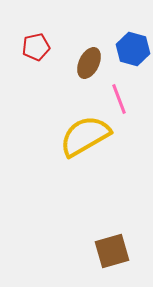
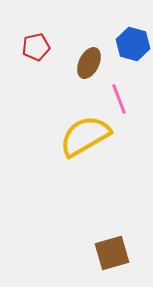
blue hexagon: moved 5 px up
brown square: moved 2 px down
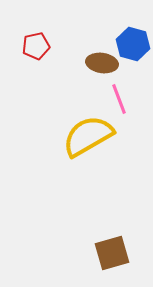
red pentagon: moved 1 px up
brown ellipse: moved 13 px right; rotated 72 degrees clockwise
yellow semicircle: moved 3 px right
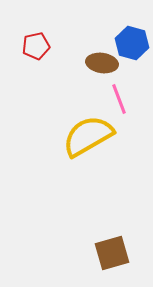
blue hexagon: moved 1 px left, 1 px up
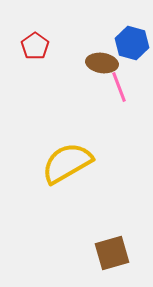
red pentagon: moved 1 px left; rotated 24 degrees counterclockwise
pink line: moved 12 px up
yellow semicircle: moved 21 px left, 27 px down
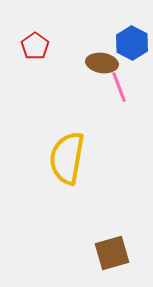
blue hexagon: rotated 12 degrees clockwise
yellow semicircle: moved 5 px up; rotated 50 degrees counterclockwise
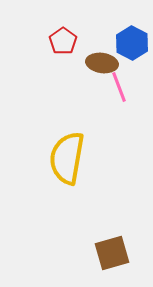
red pentagon: moved 28 px right, 5 px up
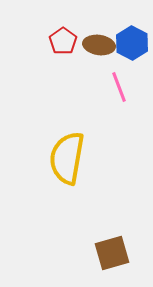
brown ellipse: moved 3 px left, 18 px up
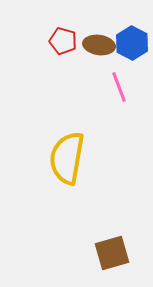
red pentagon: rotated 20 degrees counterclockwise
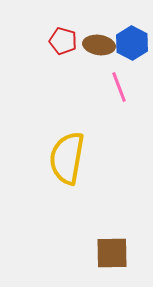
brown square: rotated 15 degrees clockwise
